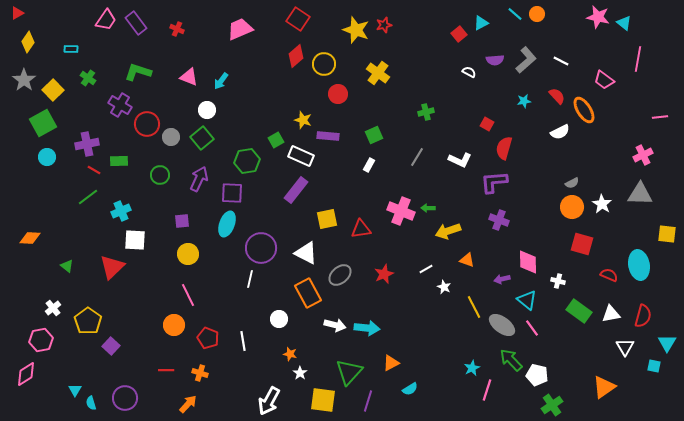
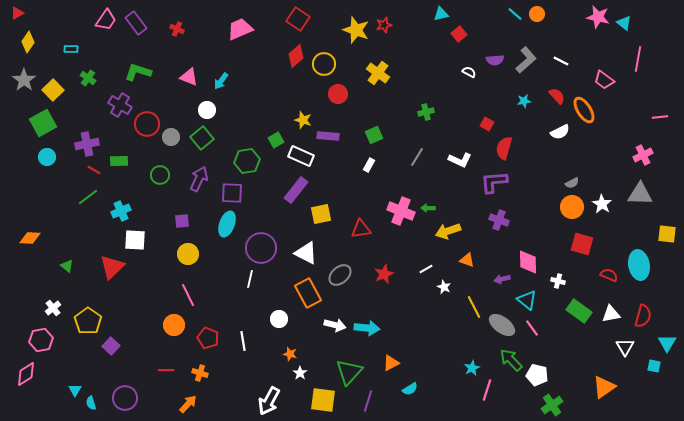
cyan triangle at (481, 23): moved 40 px left, 9 px up; rotated 14 degrees clockwise
yellow square at (327, 219): moved 6 px left, 5 px up
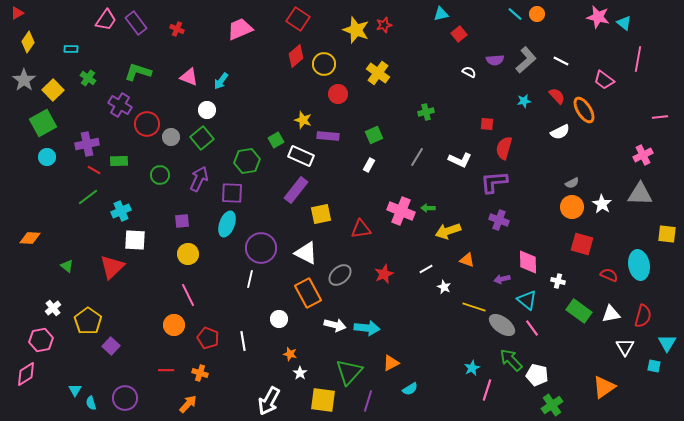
red square at (487, 124): rotated 24 degrees counterclockwise
yellow line at (474, 307): rotated 45 degrees counterclockwise
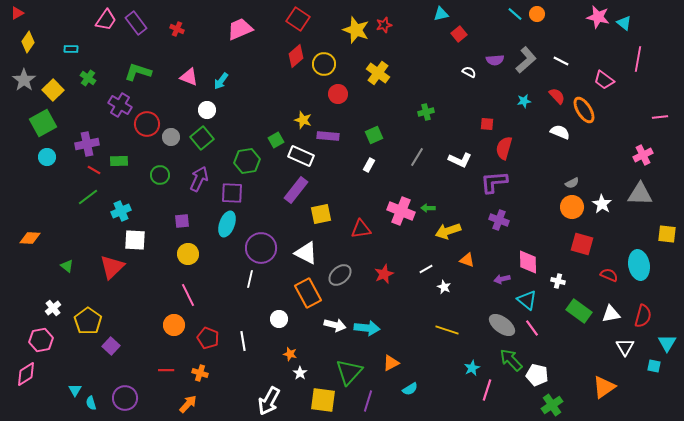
white semicircle at (560, 132): rotated 132 degrees counterclockwise
yellow line at (474, 307): moved 27 px left, 23 px down
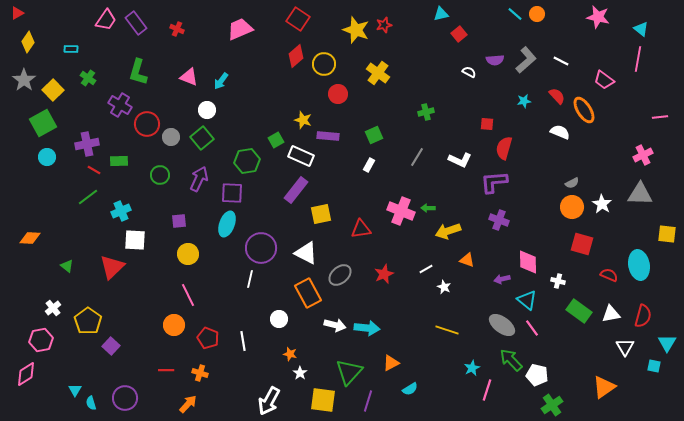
cyan triangle at (624, 23): moved 17 px right, 6 px down
green L-shape at (138, 72): rotated 92 degrees counterclockwise
purple square at (182, 221): moved 3 px left
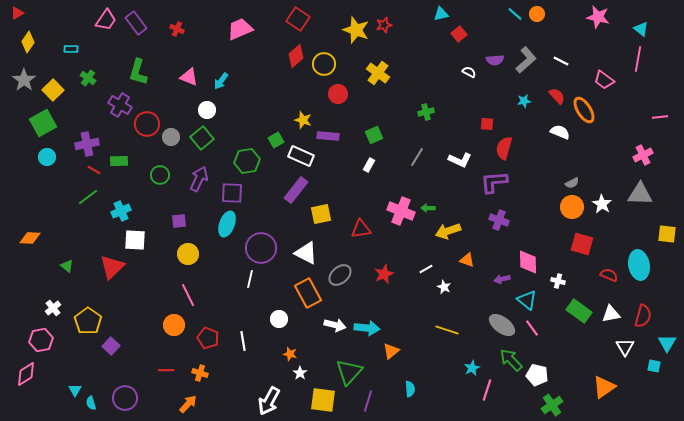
orange triangle at (391, 363): moved 12 px up; rotated 12 degrees counterclockwise
cyan semicircle at (410, 389): rotated 63 degrees counterclockwise
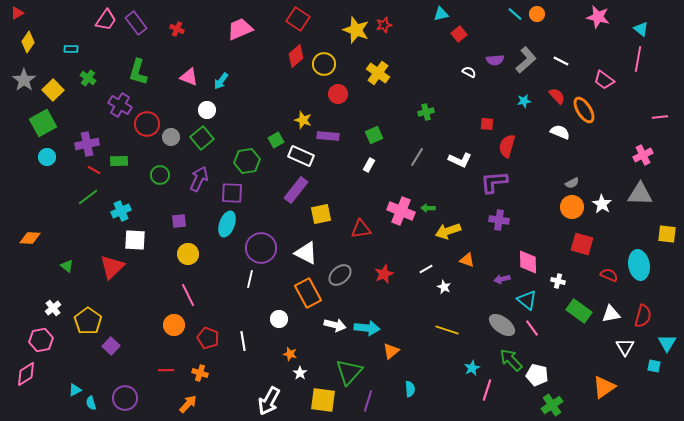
red semicircle at (504, 148): moved 3 px right, 2 px up
purple cross at (499, 220): rotated 12 degrees counterclockwise
cyan triangle at (75, 390): rotated 32 degrees clockwise
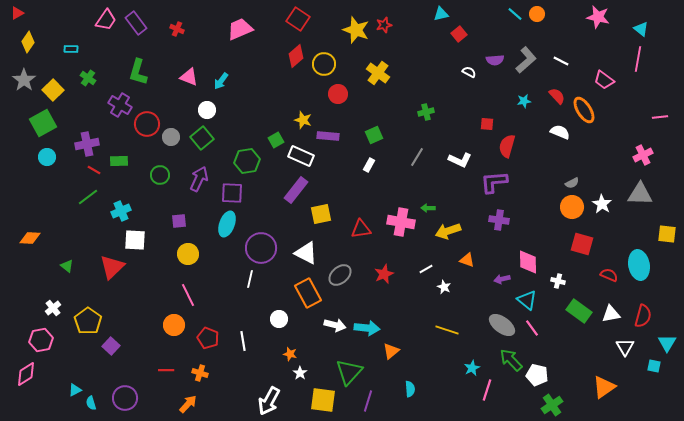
pink cross at (401, 211): moved 11 px down; rotated 12 degrees counterclockwise
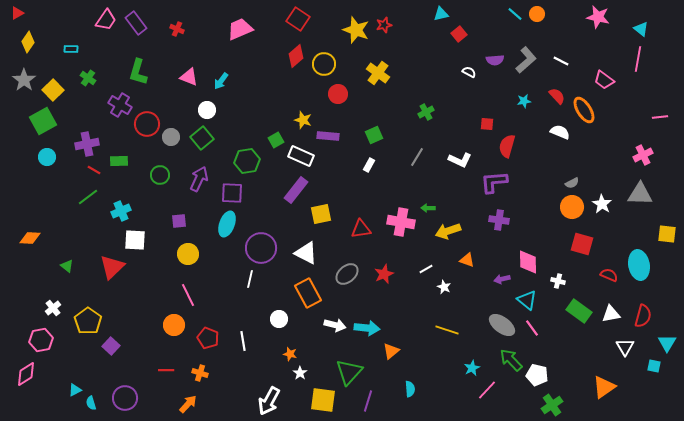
green cross at (426, 112): rotated 14 degrees counterclockwise
green square at (43, 123): moved 2 px up
gray ellipse at (340, 275): moved 7 px right, 1 px up
pink line at (487, 390): rotated 25 degrees clockwise
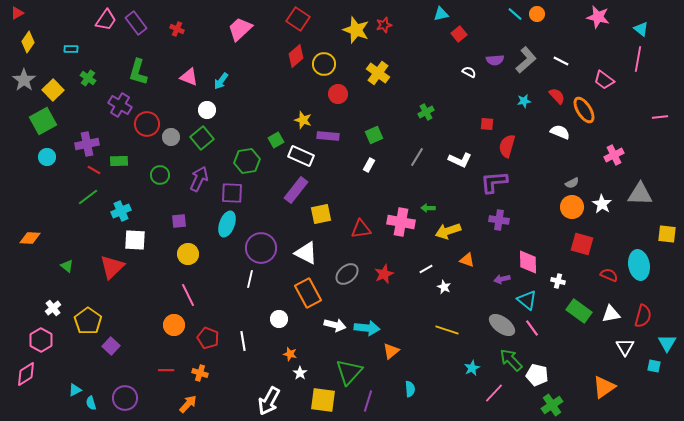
pink trapezoid at (240, 29): rotated 20 degrees counterclockwise
pink cross at (643, 155): moved 29 px left
pink hexagon at (41, 340): rotated 20 degrees counterclockwise
pink line at (487, 390): moved 7 px right, 3 px down
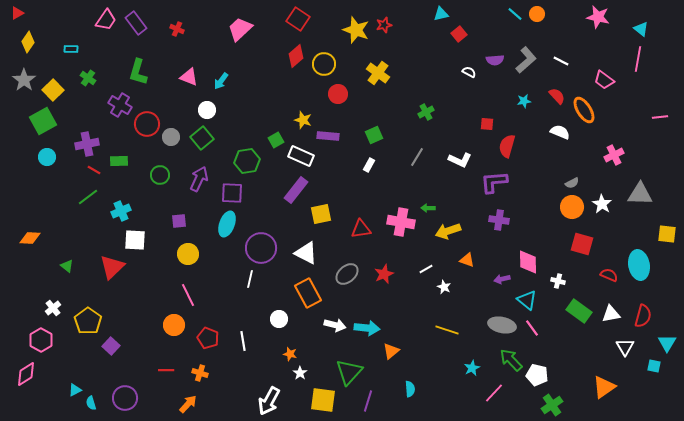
gray ellipse at (502, 325): rotated 24 degrees counterclockwise
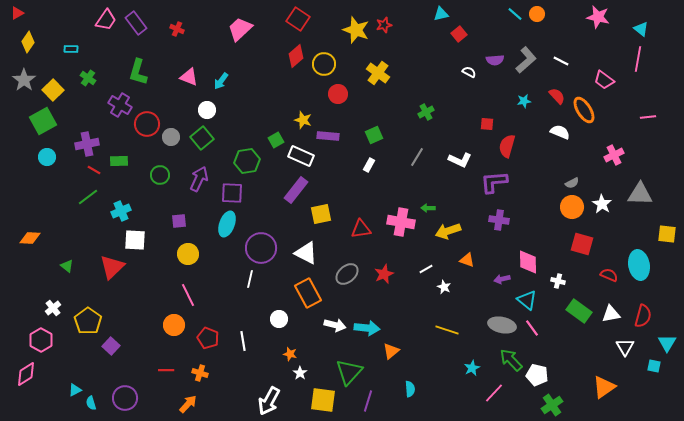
pink line at (660, 117): moved 12 px left
